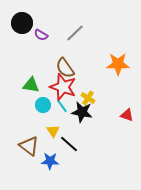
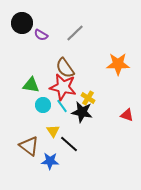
red star: rotated 8 degrees counterclockwise
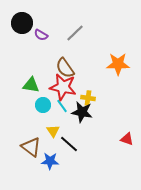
yellow cross: rotated 24 degrees counterclockwise
red triangle: moved 24 px down
brown triangle: moved 2 px right, 1 px down
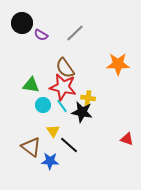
black line: moved 1 px down
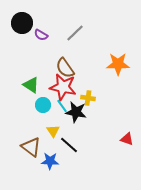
green triangle: rotated 24 degrees clockwise
black star: moved 6 px left
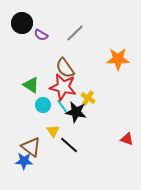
orange star: moved 5 px up
yellow cross: rotated 24 degrees clockwise
blue star: moved 26 px left
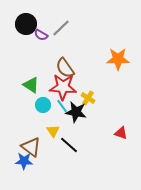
black circle: moved 4 px right, 1 px down
gray line: moved 14 px left, 5 px up
red star: rotated 8 degrees counterclockwise
red triangle: moved 6 px left, 6 px up
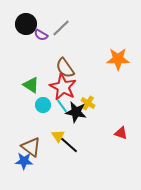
red star: rotated 24 degrees clockwise
yellow cross: moved 5 px down
yellow triangle: moved 5 px right, 5 px down
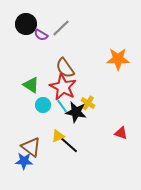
yellow triangle: rotated 40 degrees clockwise
